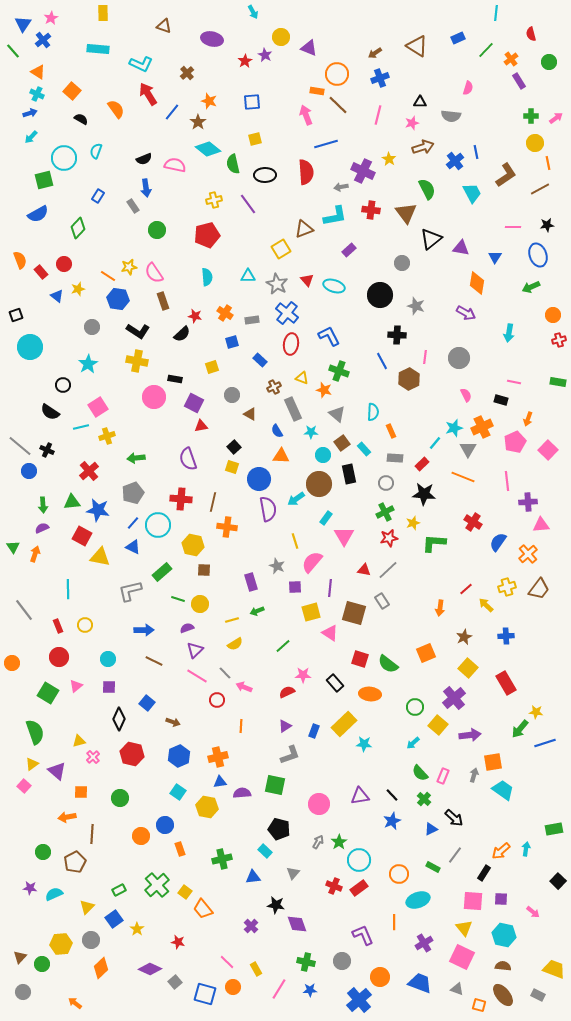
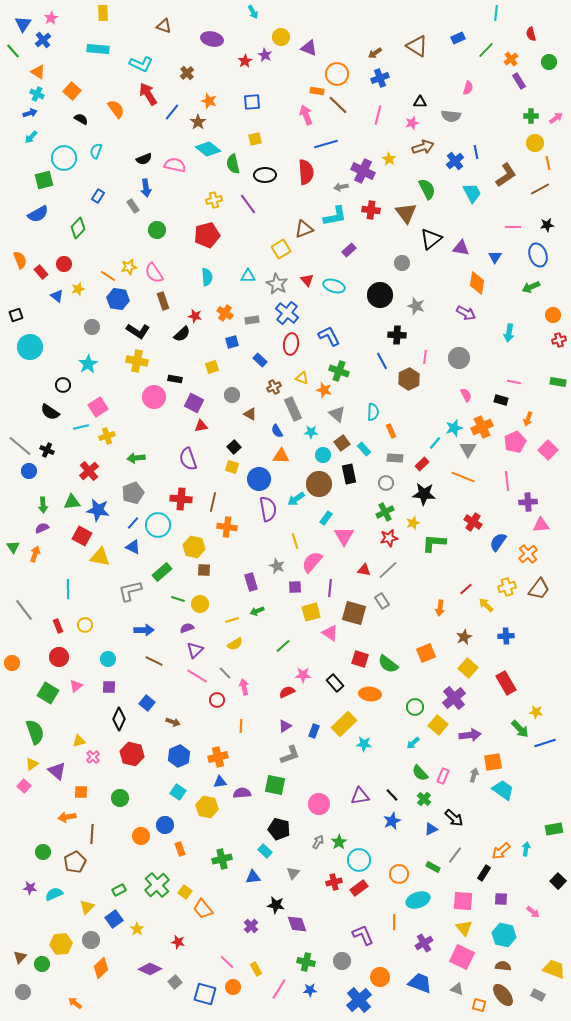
yellow hexagon at (193, 545): moved 1 px right, 2 px down
pink arrow at (244, 687): rotated 56 degrees clockwise
green arrow at (520, 729): rotated 84 degrees counterclockwise
red cross at (334, 886): moved 4 px up; rotated 35 degrees counterclockwise
pink square at (473, 901): moved 10 px left
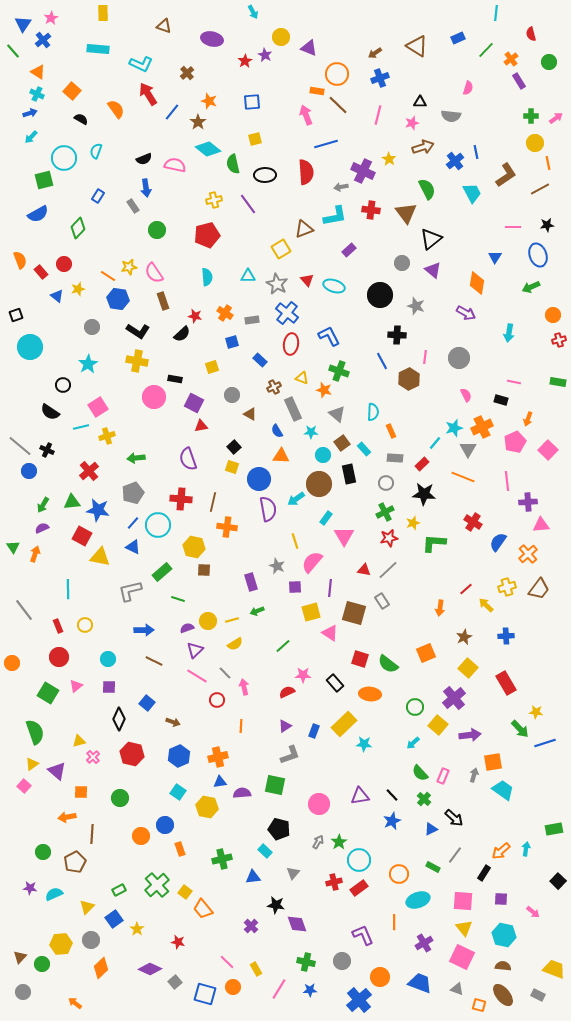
purple triangle at (461, 248): moved 28 px left, 22 px down; rotated 30 degrees clockwise
green arrow at (43, 505): rotated 35 degrees clockwise
yellow circle at (200, 604): moved 8 px right, 17 px down
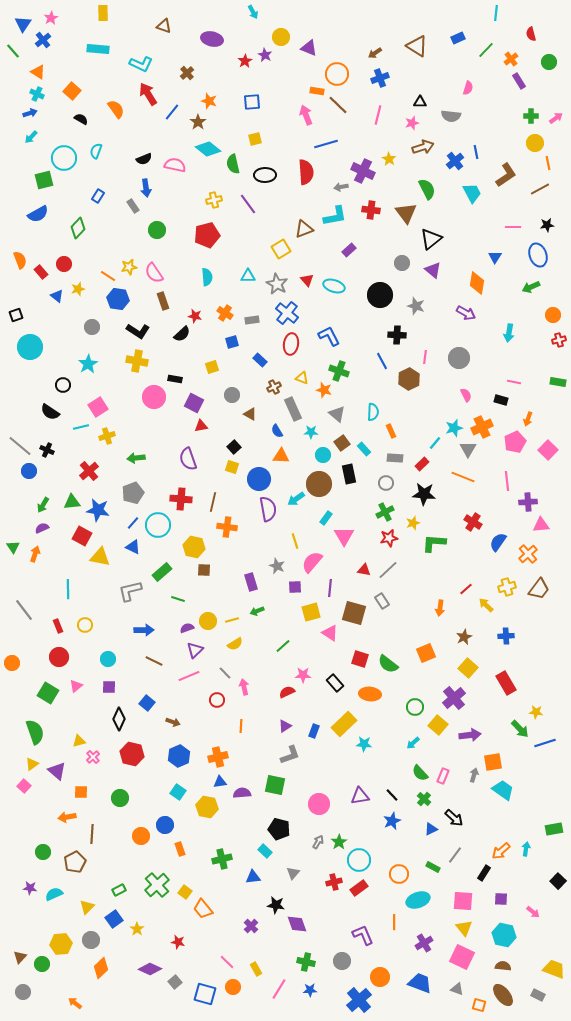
pink line at (197, 676): moved 8 px left; rotated 55 degrees counterclockwise
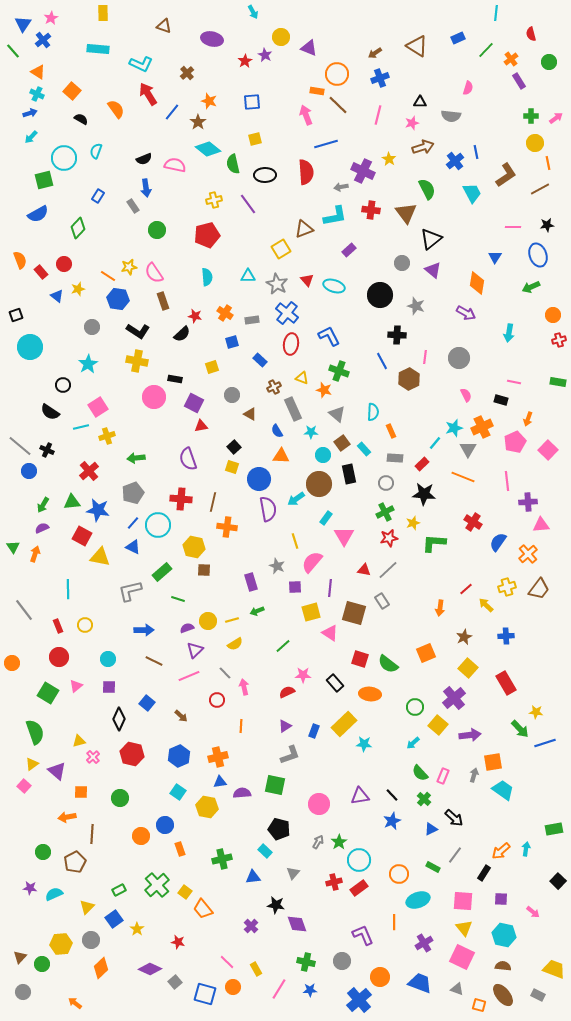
brown arrow at (173, 722): moved 8 px right, 6 px up; rotated 24 degrees clockwise
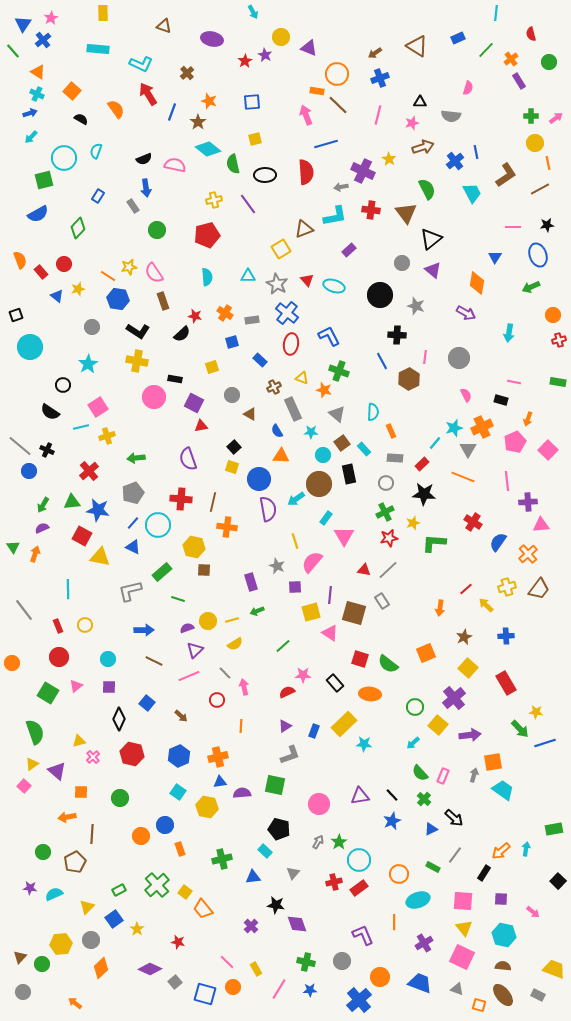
blue line at (172, 112): rotated 18 degrees counterclockwise
purple line at (330, 588): moved 7 px down
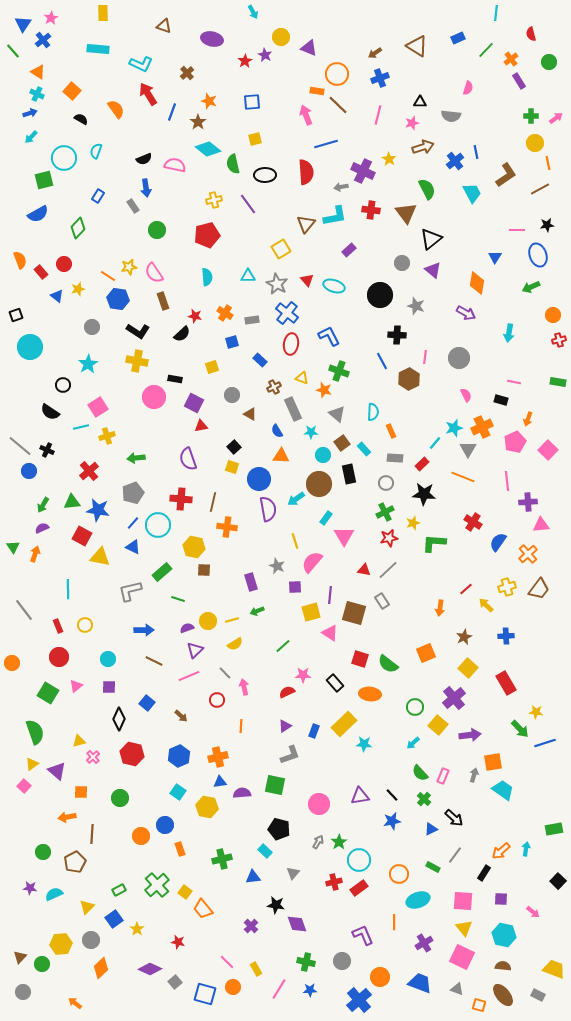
pink line at (513, 227): moved 4 px right, 3 px down
brown triangle at (304, 229): moved 2 px right, 5 px up; rotated 30 degrees counterclockwise
blue star at (392, 821): rotated 12 degrees clockwise
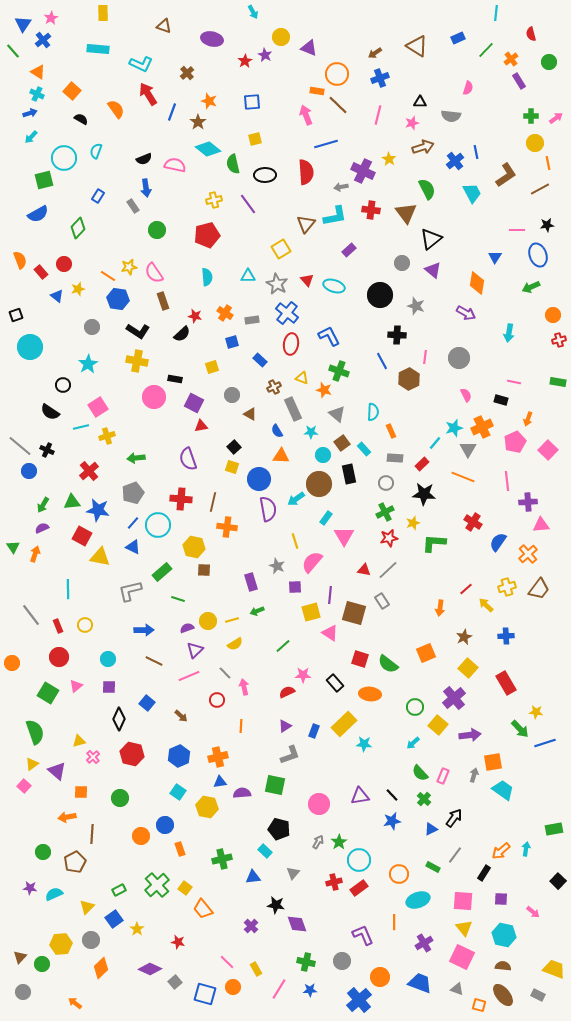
gray line at (24, 610): moved 7 px right, 5 px down
black arrow at (454, 818): rotated 96 degrees counterclockwise
yellow square at (185, 892): moved 4 px up
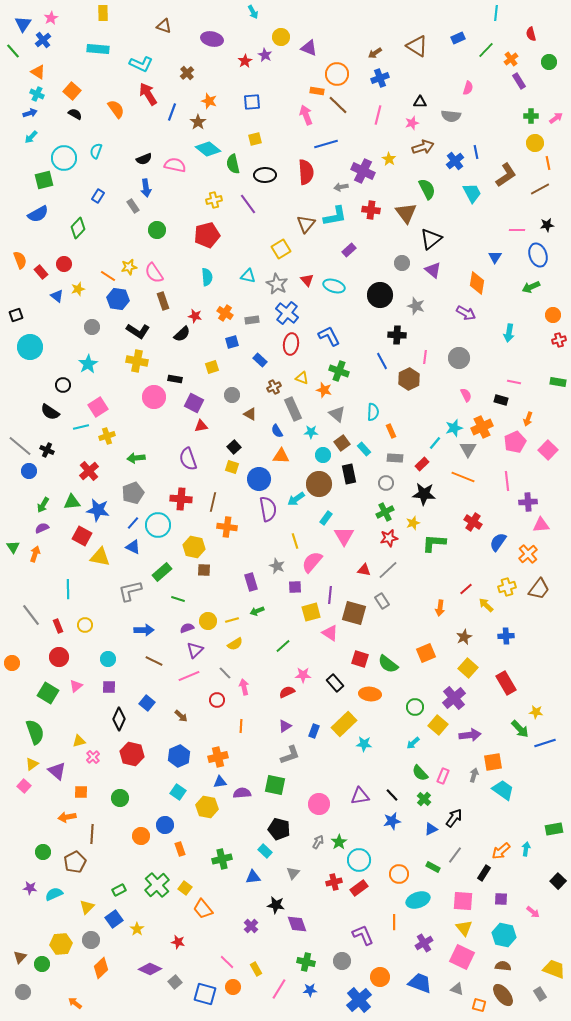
black semicircle at (81, 119): moved 6 px left, 5 px up
cyan triangle at (248, 276): rotated 14 degrees clockwise
gray rectangle at (538, 995): moved 2 px right, 1 px up; rotated 32 degrees clockwise
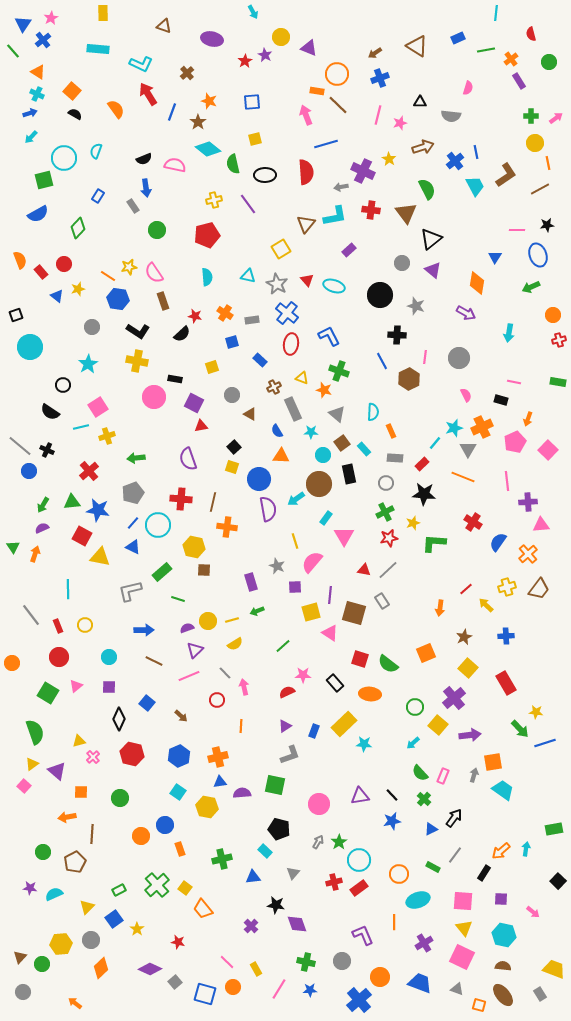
green line at (486, 50): rotated 36 degrees clockwise
pink star at (412, 123): moved 12 px left
cyan trapezoid at (472, 193): moved 3 px right, 7 px up
cyan circle at (108, 659): moved 1 px right, 2 px up
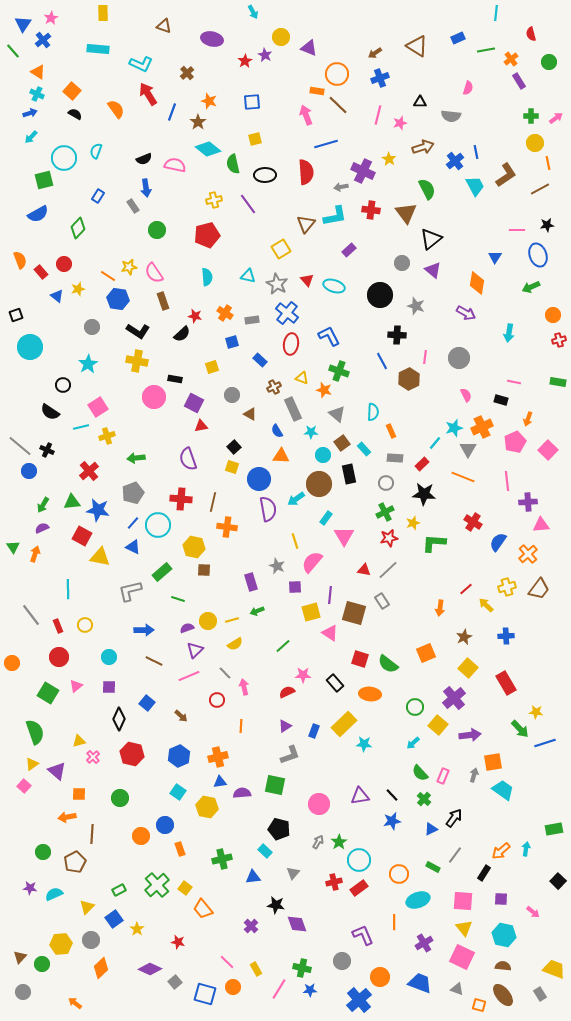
orange square at (81, 792): moved 2 px left, 2 px down
green cross at (306, 962): moved 4 px left, 6 px down
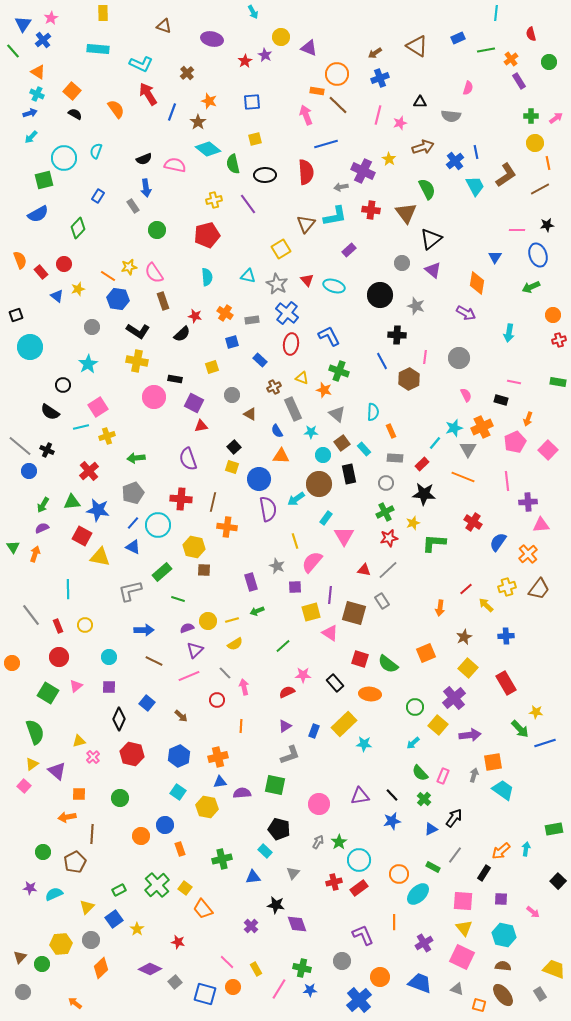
cyan ellipse at (418, 900): moved 6 px up; rotated 25 degrees counterclockwise
